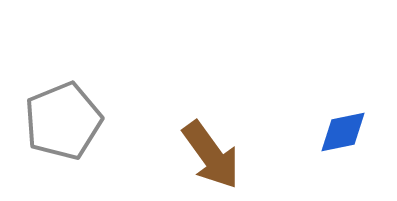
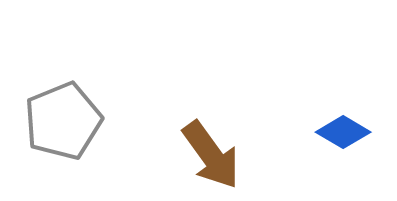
blue diamond: rotated 42 degrees clockwise
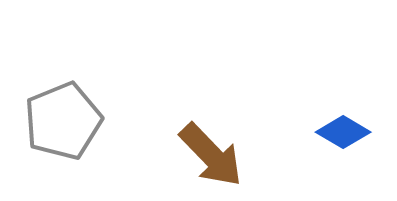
brown arrow: rotated 8 degrees counterclockwise
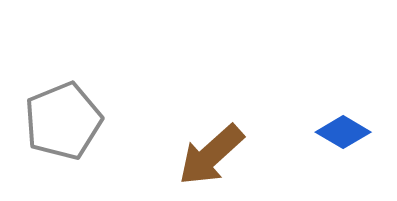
brown arrow: rotated 92 degrees clockwise
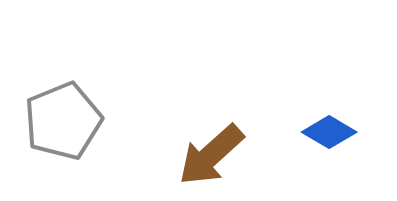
blue diamond: moved 14 px left
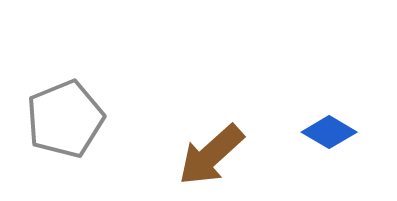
gray pentagon: moved 2 px right, 2 px up
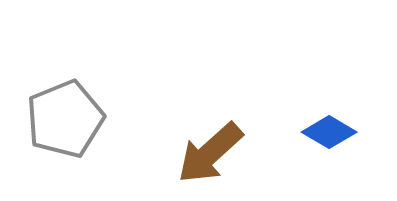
brown arrow: moved 1 px left, 2 px up
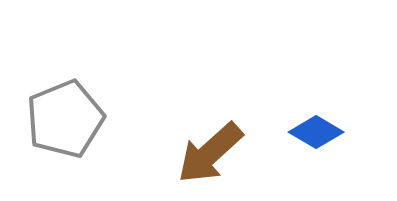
blue diamond: moved 13 px left
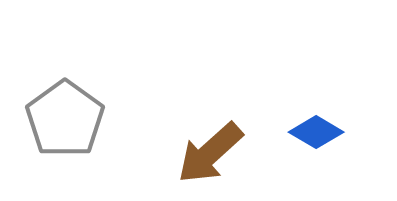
gray pentagon: rotated 14 degrees counterclockwise
